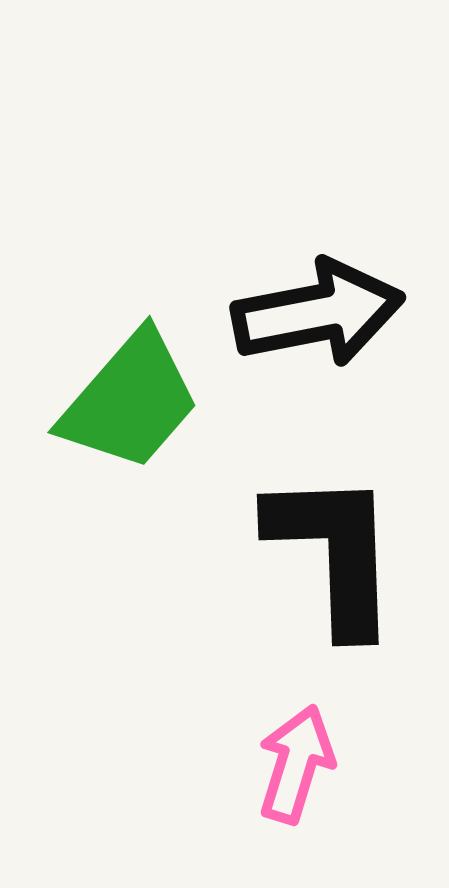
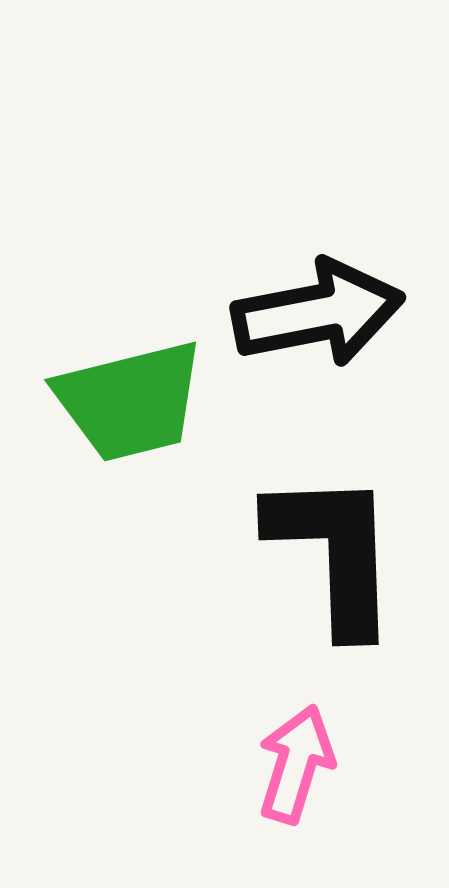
green trapezoid: rotated 35 degrees clockwise
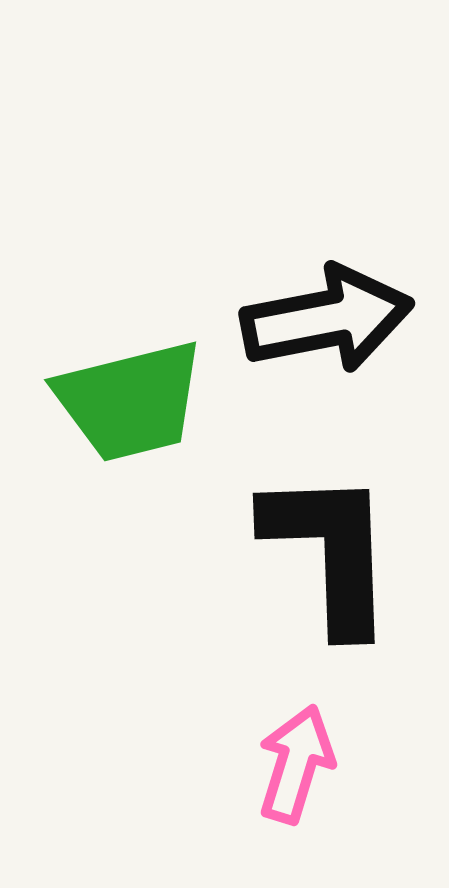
black arrow: moved 9 px right, 6 px down
black L-shape: moved 4 px left, 1 px up
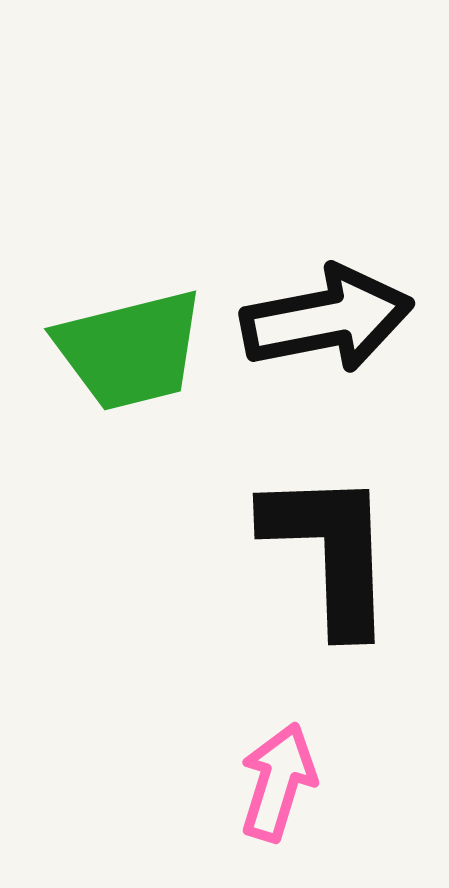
green trapezoid: moved 51 px up
pink arrow: moved 18 px left, 18 px down
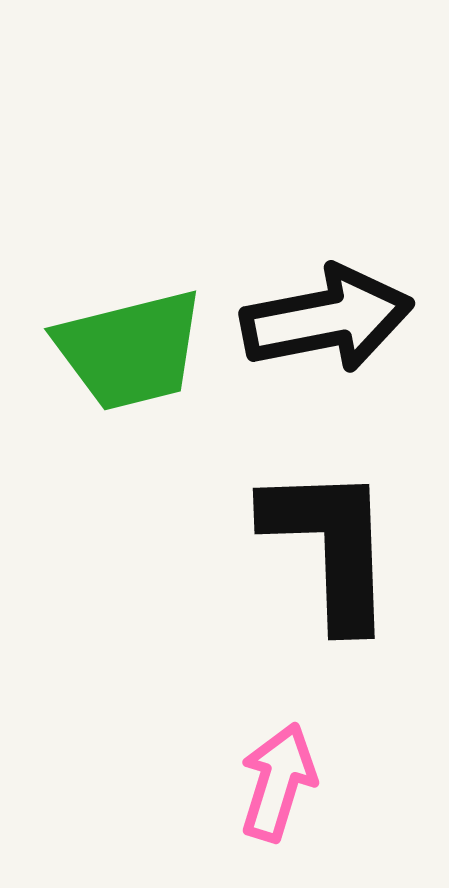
black L-shape: moved 5 px up
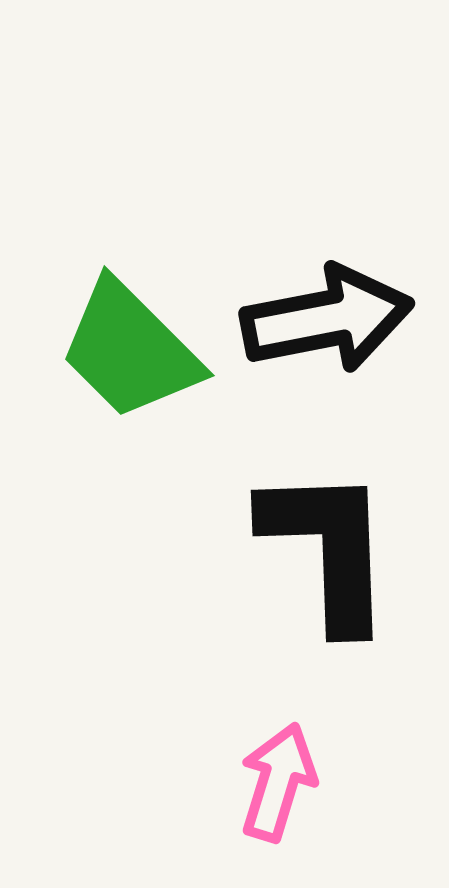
green trapezoid: rotated 59 degrees clockwise
black L-shape: moved 2 px left, 2 px down
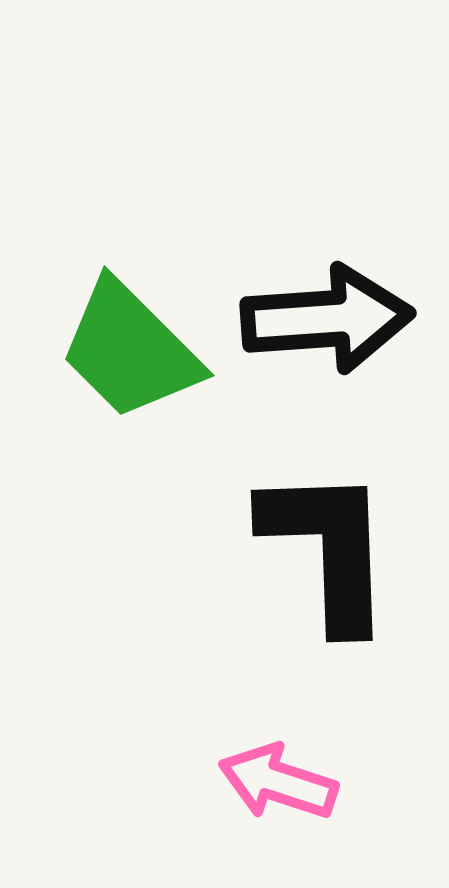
black arrow: rotated 7 degrees clockwise
pink arrow: rotated 89 degrees counterclockwise
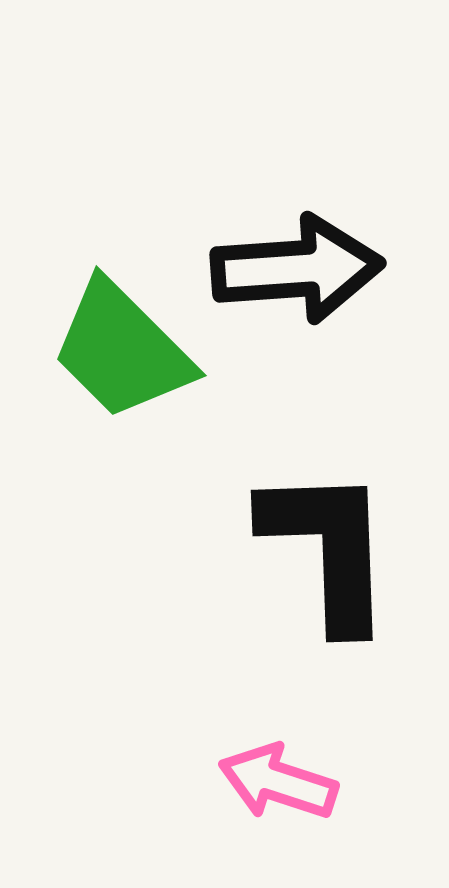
black arrow: moved 30 px left, 50 px up
green trapezoid: moved 8 px left
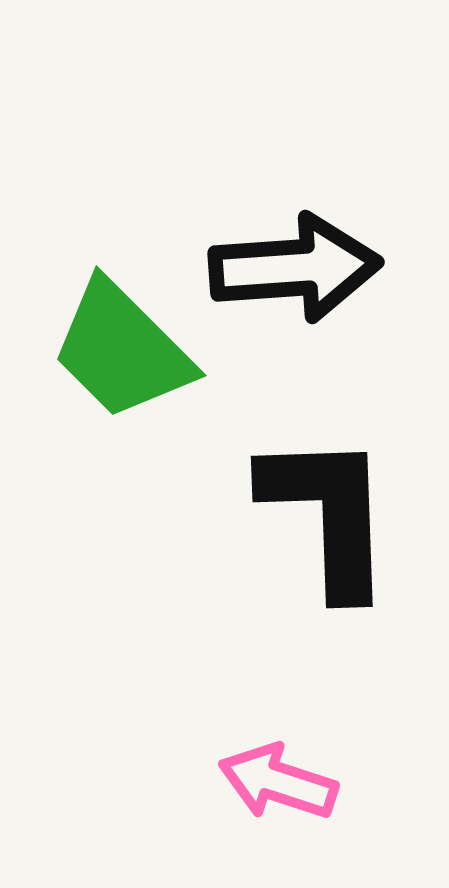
black arrow: moved 2 px left, 1 px up
black L-shape: moved 34 px up
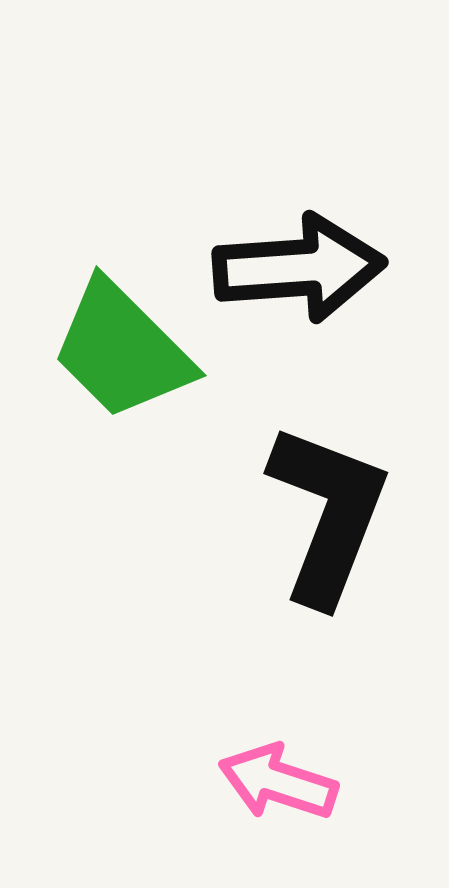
black arrow: moved 4 px right
black L-shape: rotated 23 degrees clockwise
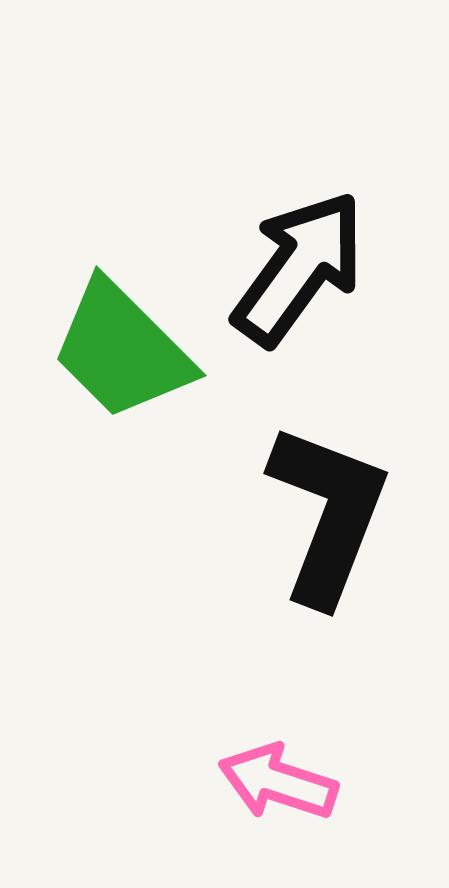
black arrow: rotated 50 degrees counterclockwise
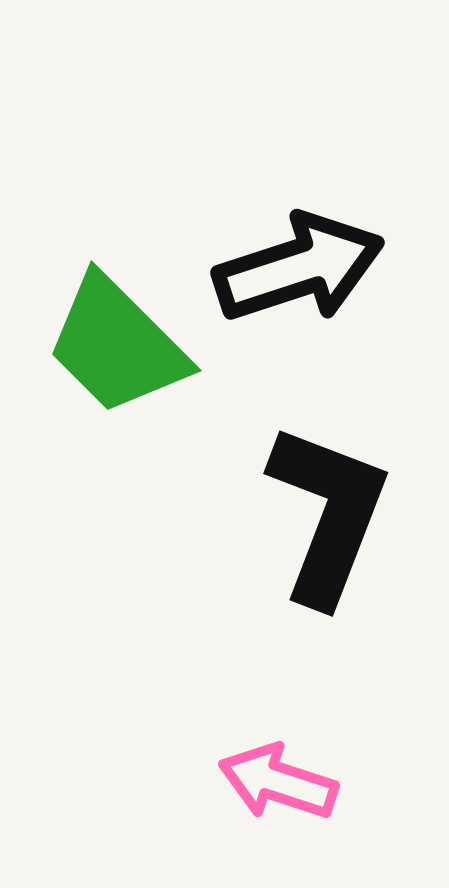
black arrow: rotated 36 degrees clockwise
green trapezoid: moved 5 px left, 5 px up
